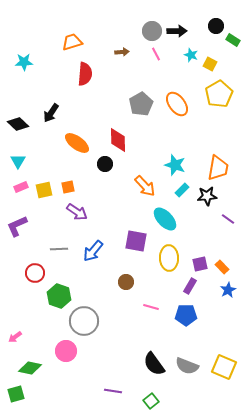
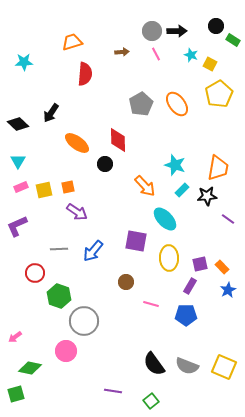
pink line at (151, 307): moved 3 px up
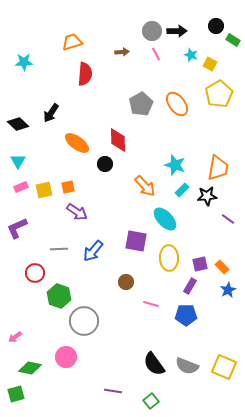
purple L-shape at (17, 226): moved 2 px down
pink circle at (66, 351): moved 6 px down
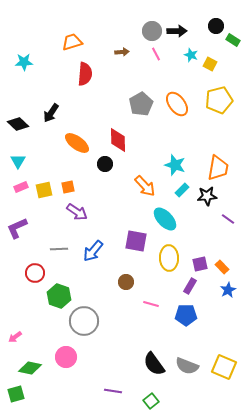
yellow pentagon at (219, 94): moved 6 px down; rotated 16 degrees clockwise
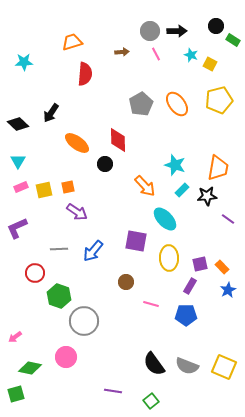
gray circle at (152, 31): moved 2 px left
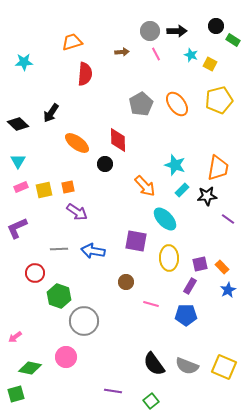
blue arrow at (93, 251): rotated 60 degrees clockwise
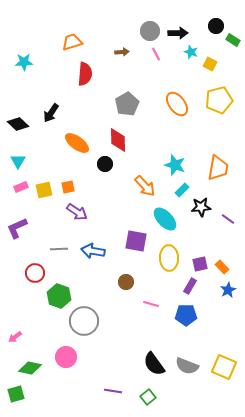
black arrow at (177, 31): moved 1 px right, 2 px down
cyan star at (191, 55): moved 3 px up
gray pentagon at (141, 104): moved 14 px left
black star at (207, 196): moved 6 px left, 11 px down
green square at (151, 401): moved 3 px left, 4 px up
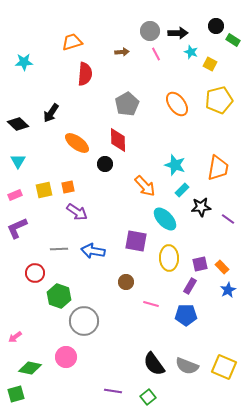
pink rectangle at (21, 187): moved 6 px left, 8 px down
